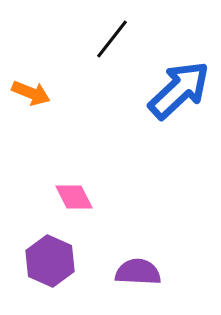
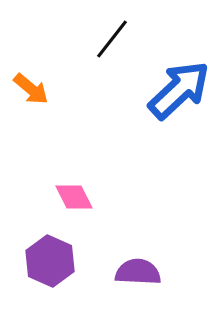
orange arrow: moved 4 px up; rotated 18 degrees clockwise
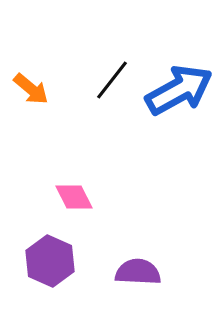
black line: moved 41 px down
blue arrow: rotated 14 degrees clockwise
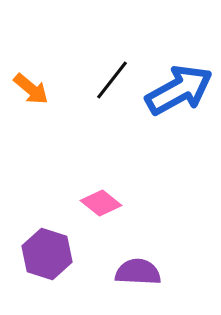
pink diamond: moved 27 px right, 6 px down; rotated 24 degrees counterclockwise
purple hexagon: moved 3 px left, 7 px up; rotated 6 degrees counterclockwise
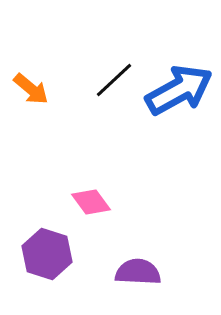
black line: moved 2 px right; rotated 9 degrees clockwise
pink diamond: moved 10 px left, 1 px up; rotated 15 degrees clockwise
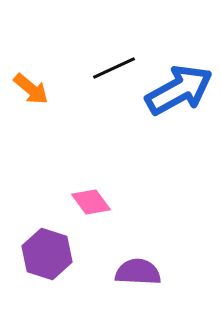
black line: moved 12 px up; rotated 18 degrees clockwise
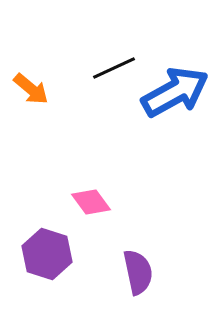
blue arrow: moved 4 px left, 2 px down
purple semicircle: rotated 75 degrees clockwise
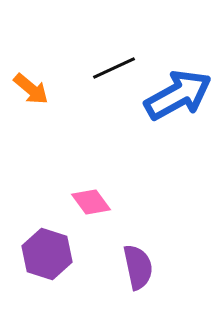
blue arrow: moved 3 px right, 3 px down
purple semicircle: moved 5 px up
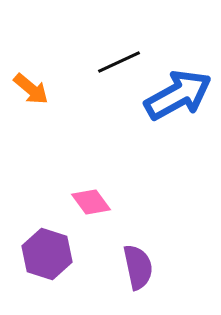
black line: moved 5 px right, 6 px up
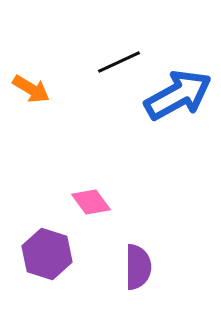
orange arrow: rotated 9 degrees counterclockwise
purple semicircle: rotated 12 degrees clockwise
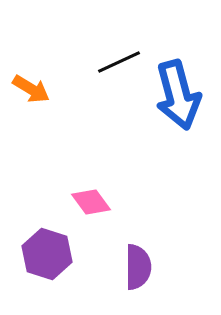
blue arrow: rotated 104 degrees clockwise
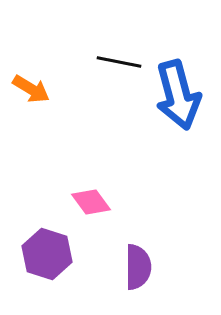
black line: rotated 36 degrees clockwise
